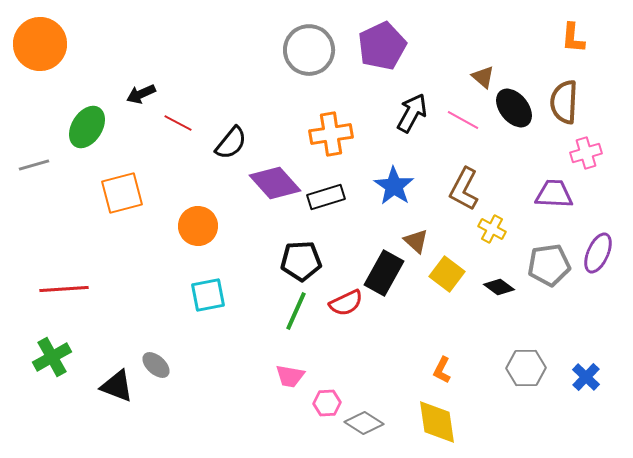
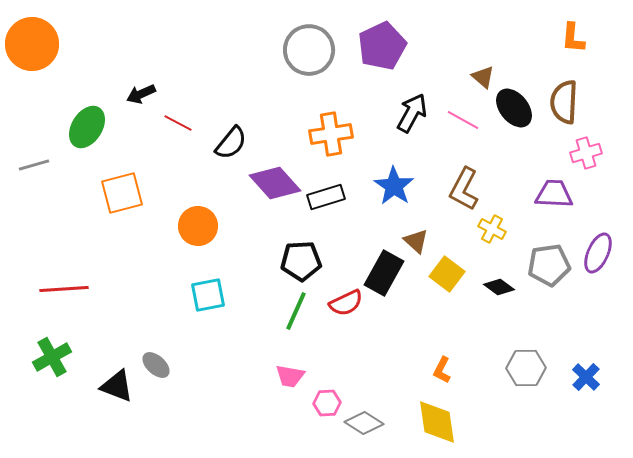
orange circle at (40, 44): moved 8 px left
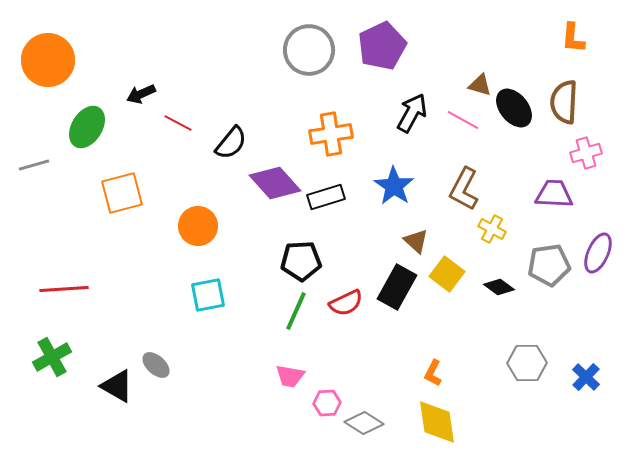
orange circle at (32, 44): moved 16 px right, 16 px down
brown triangle at (483, 77): moved 3 px left, 8 px down; rotated 25 degrees counterclockwise
black rectangle at (384, 273): moved 13 px right, 14 px down
gray hexagon at (526, 368): moved 1 px right, 5 px up
orange L-shape at (442, 370): moved 9 px left, 3 px down
black triangle at (117, 386): rotated 9 degrees clockwise
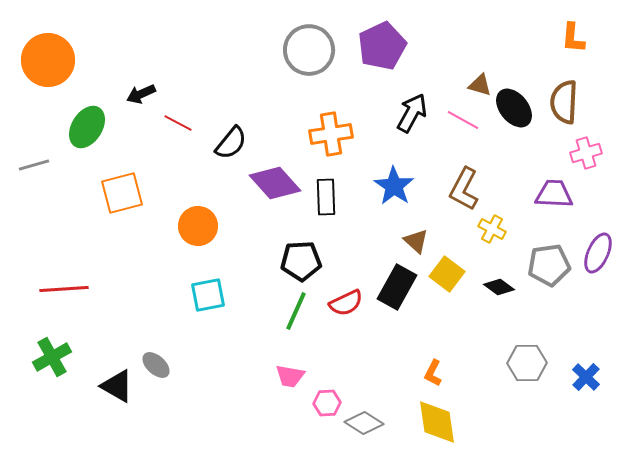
black rectangle at (326, 197): rotated 75 degrees counterclockwise
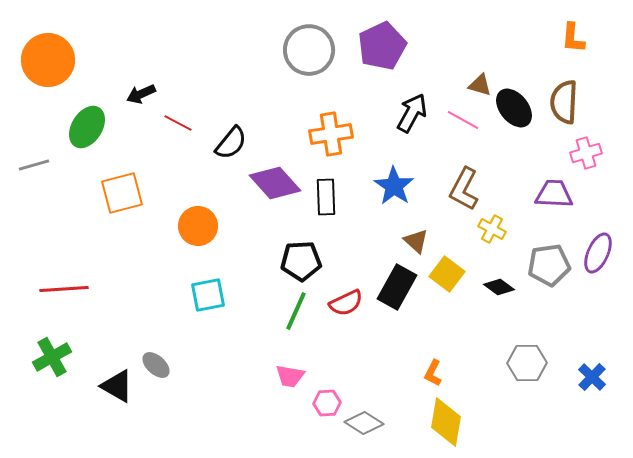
blue cross at (586, 377): moved 6 px right
yellow diamond at (437, 422): moved 9 px right; rotated 18 degrees clockwise
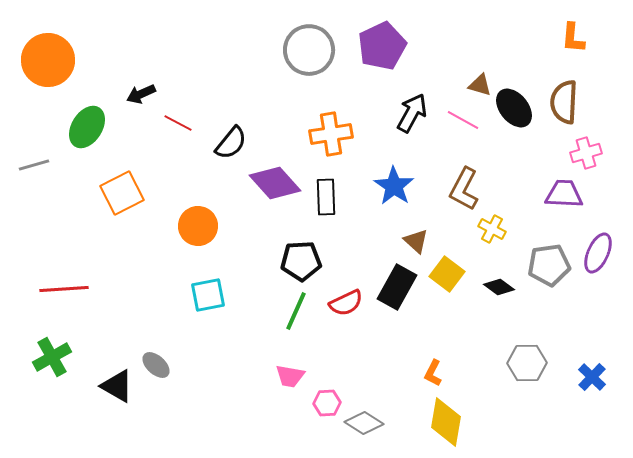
orange square at (122, 193): rotated 12 degrees counterclockwise
purple trapezoid at (554, 194): moved 10 px right
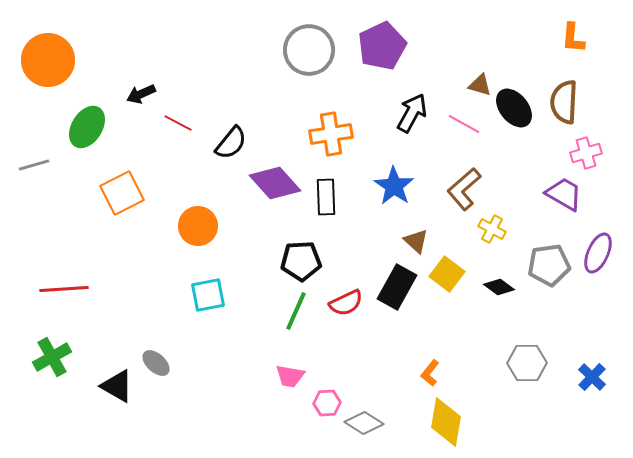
pink line at (463, 120): moved 1 px right, 4 px down
brown L-shape at (464, 189): rotated 21 degrees clockwise
purple trapezoid at (564, 194): rotated 27 degrees clockwise
gray ellipse at (156, 365): moved 2 px up
orange L-shape at (433, 373): moved 3 px left; rotated 12 degrees clockwise
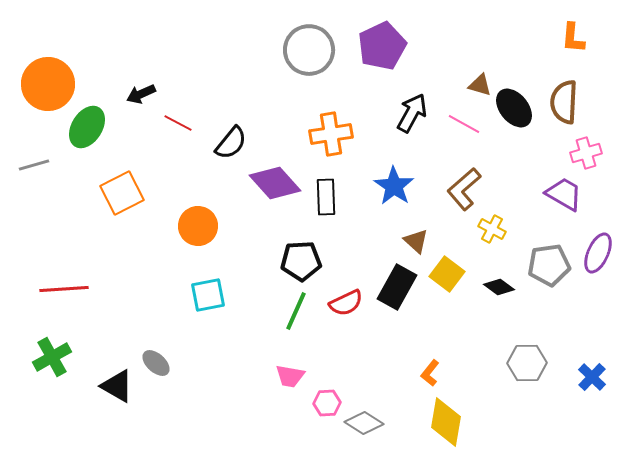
orange circle at (48, 60): moved 24 px down
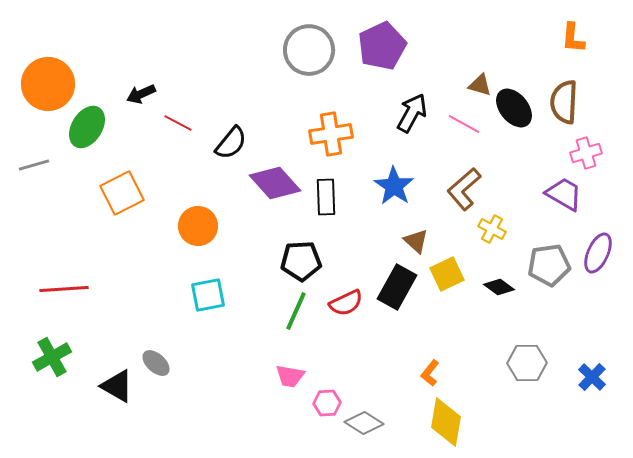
yellow square at (447, 274): rotated 28 degrees clockwise
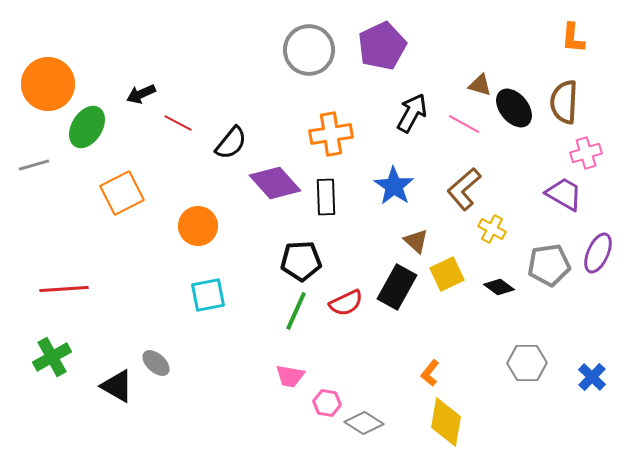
pink hexagon at (327, 403): rotated 12 degrees clockwise
